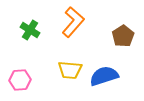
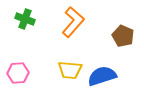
green cross: moved 5 px left, 11 px up; rotated 12 degrees counterclockwise
brown pentagon: rotated 15 degrees counterclockwise
blue semicircle: moved 2 px left
pink hexagon: moved 2 px left, 7 px up
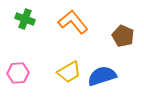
orange L-shape: rotated 80 degrees counterclockwise
yellow trapezoid: moved 1 px left, 2 px down; rotated 35 degrees counterclockwise
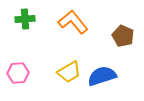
green cross: rotated 24 degrees counterclockwise
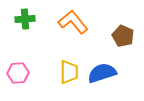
yellow trapezoid: rotated 60 degrees counterclockwise
blue semicircle: moved 3 px up
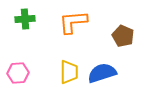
orange L-shape: rotated 56 degrees counterclockwise
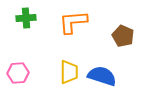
green cross: moved 1 px right, 1 px up
blue semicircle: moved 3 px down; rotated 36 degrees clockwise
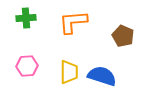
pink hexagon: moved 9 px right, 7 px up
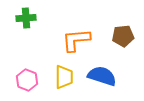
orange L-shape: moved 3 px right, 18 px down
brown pentagon: rotated 30 degrees counterclockwise
pink hexagon: moved 14 px down; rotated 25 degrees clockwise
yellow trapezoid: moved 5 px left, 5 px down
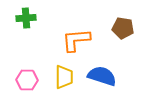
brown pentagon: moved 8 px up; rotated 15 degrees clockwise
pink hexagon: rotated 20 degrees counterclockwise
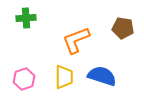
orange L-shape: rotated 16 degrees counterclockwise
pink hexagon: moved 3 px left, 1 px up; rotated 20 degrees counterclockwise
